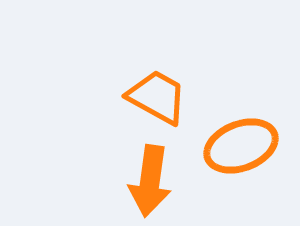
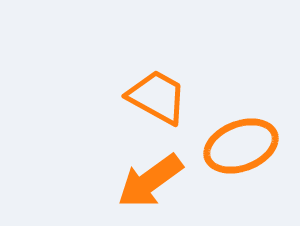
orange arrow: rotated 46 degrees clockwise
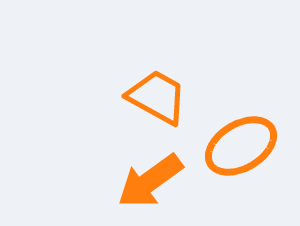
orange ellipse: rotated 10 degrees counterclockwise
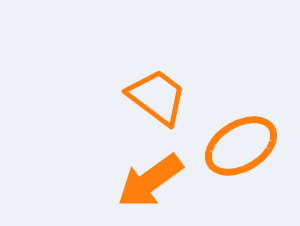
orange trapezoid: rotated 8 degrees clockwise
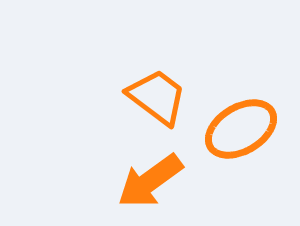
orange ellipse: moved 17 px up
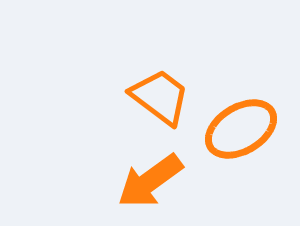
orange trapezoid: moved 3 px right
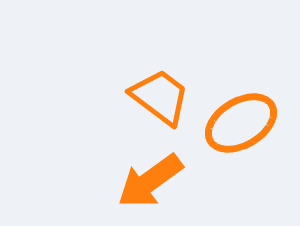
orange ellipse: moved 6 px up
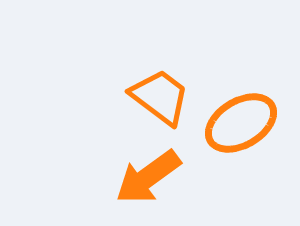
orange arrow: moved 2 px left, 4 px up
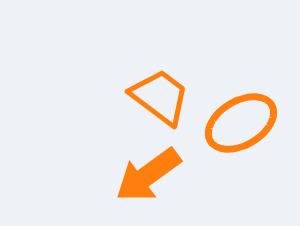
orange arrow: moved 2 px up
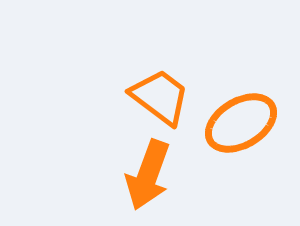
orange arrow: rotated 34 degrees counterclockwise
